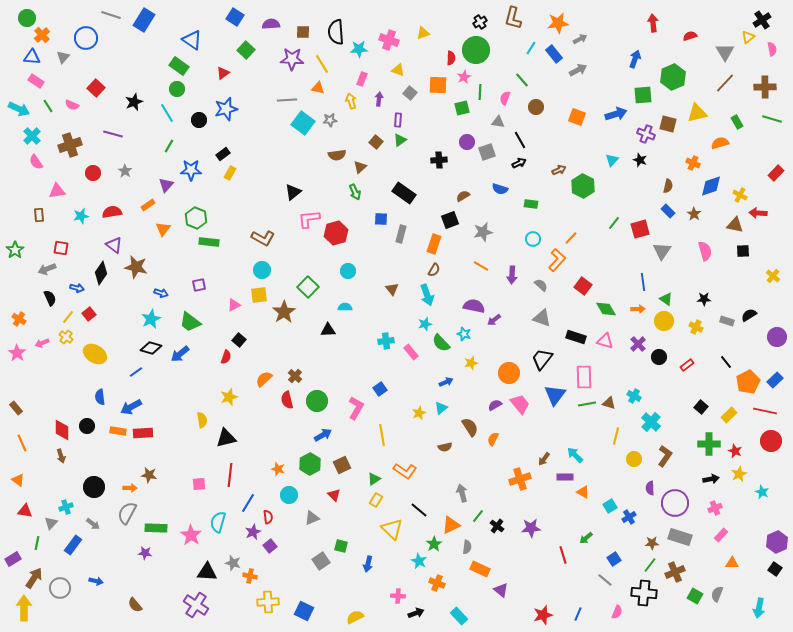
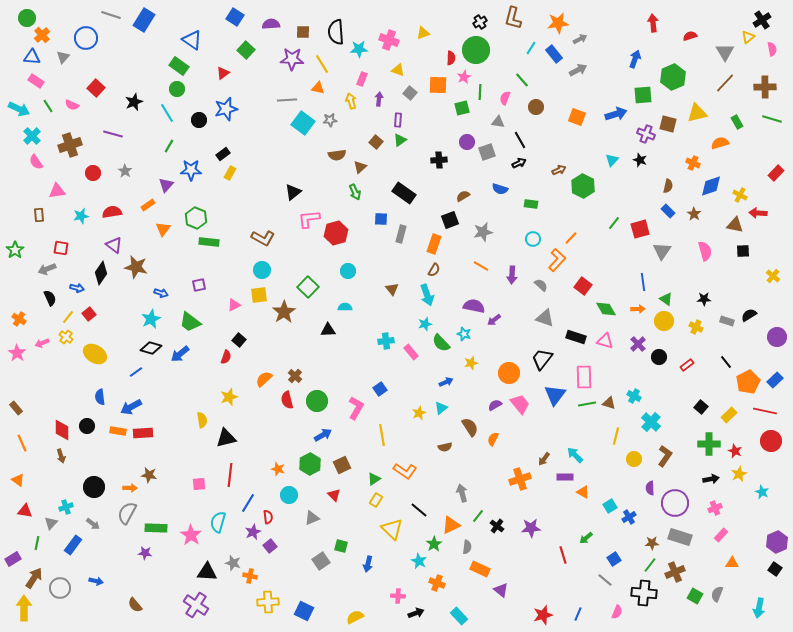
gray triangle at (542, 318): moved 3 px right
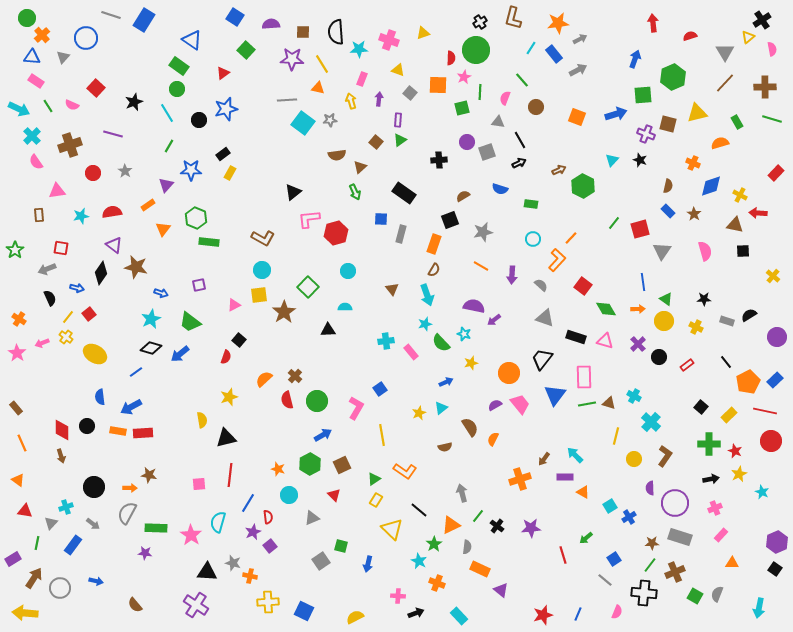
yellow arrow at (24, 608): moved 1 px right, 5 px down; rotated 85 degrees counterclockwise
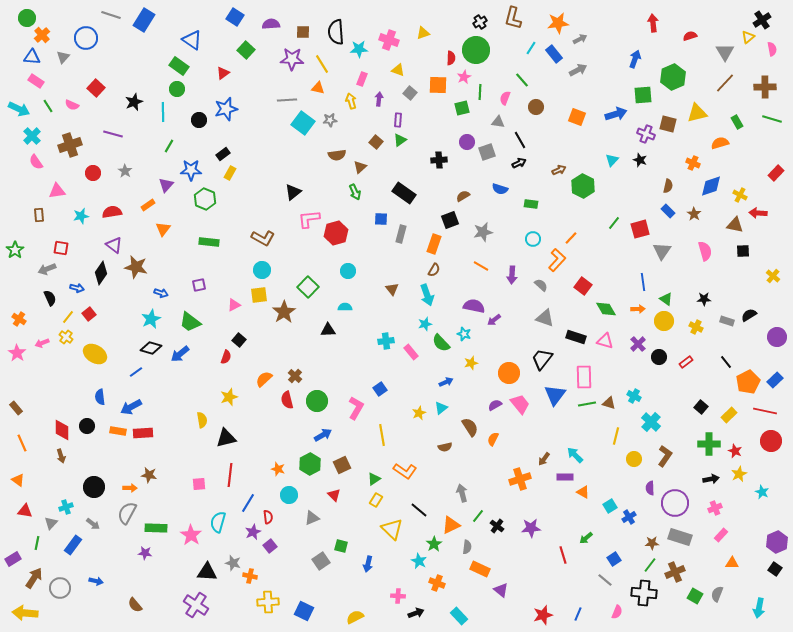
cyan line at (167, 113): moved 4 px left, 1 px up; rotated 30 degrees clockwise
green hexagon at (196, 218): moved 9 px right, 19 px up
red rectangle at (687, 365): moved 1 px left, 3 px up
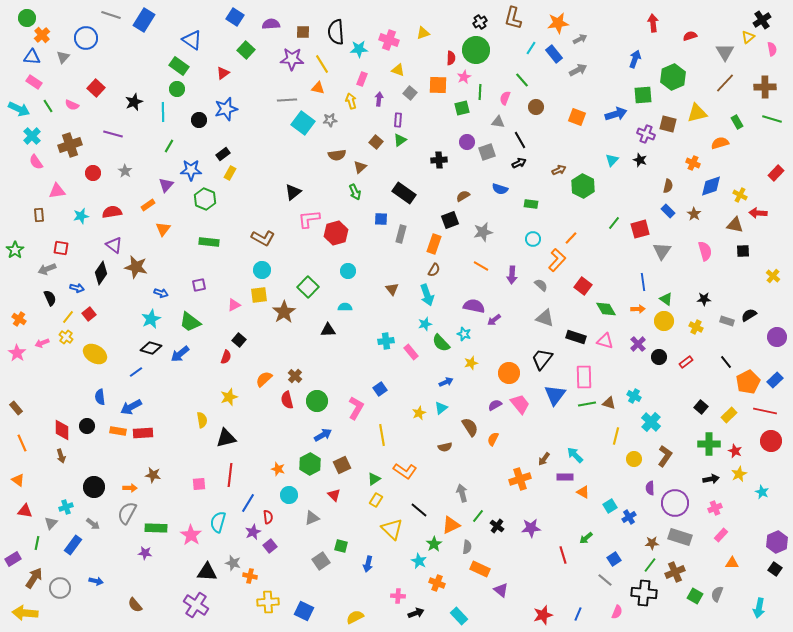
pink rectangle at (36, 81): moved 2 px left, 1 px down
brown star at (149, 475): moved 4 px right
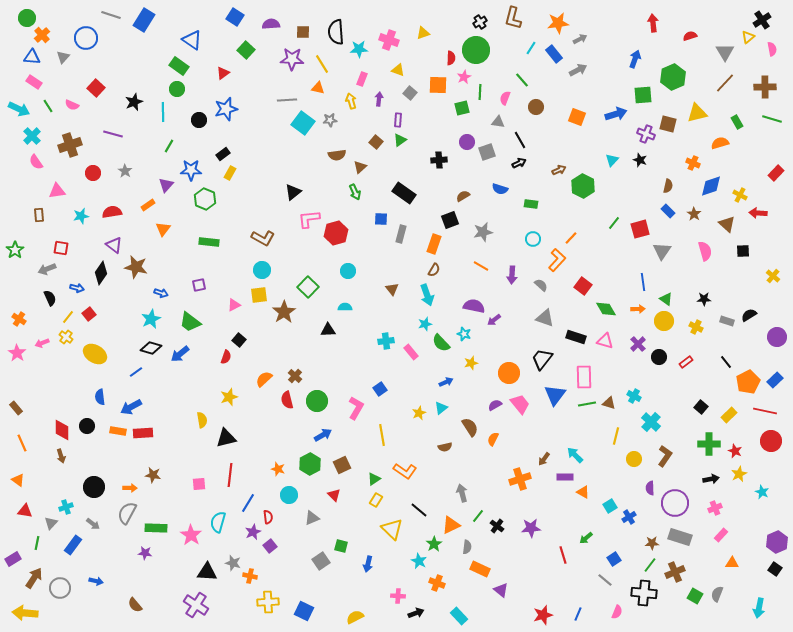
brown triangle at (735, 225): moved 8 px left, 1 px up; rotated 30 degrees clockwise
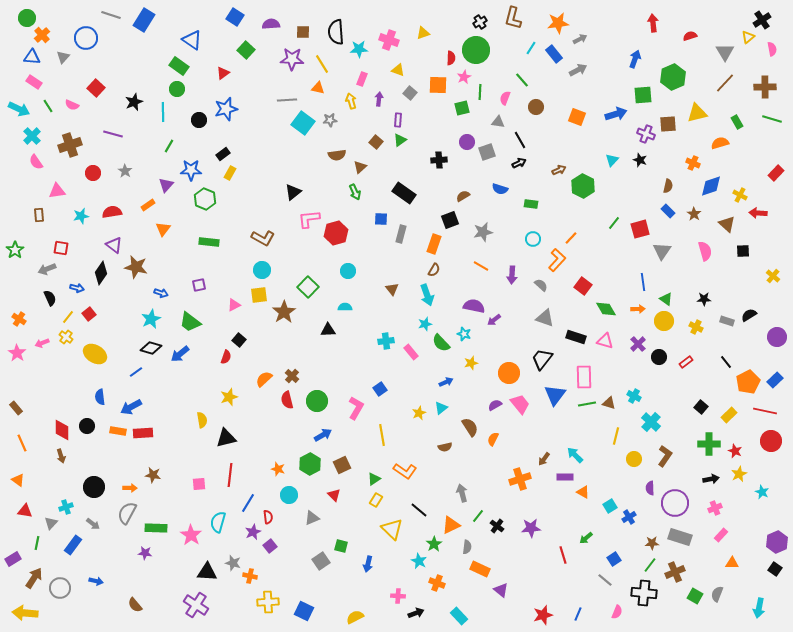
brown square at (668, 124): rotated 18 degrees counterclockwise
brown cross at (295, 376): moved 3 px left
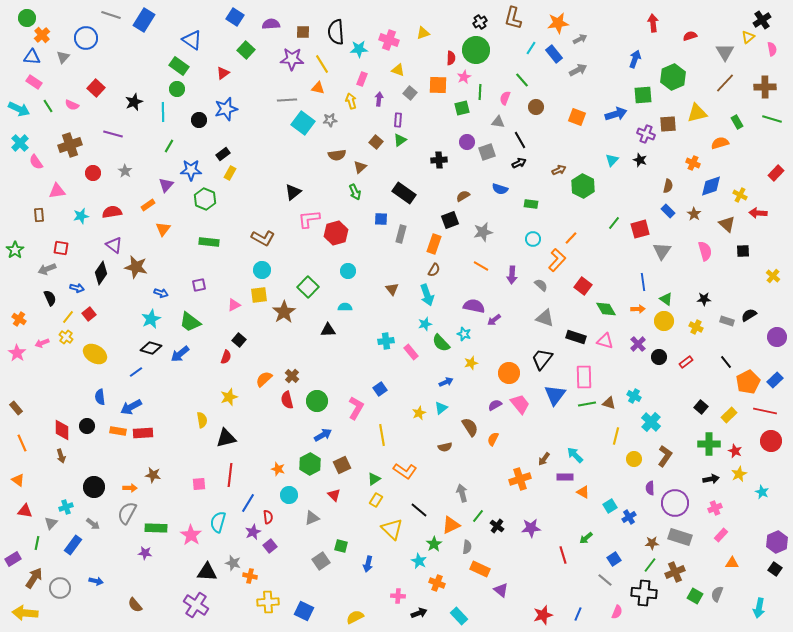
cyan cross at (32, 136): moved 12 px left, 7 px down
black arrow at (416, 613): moved 3 px right
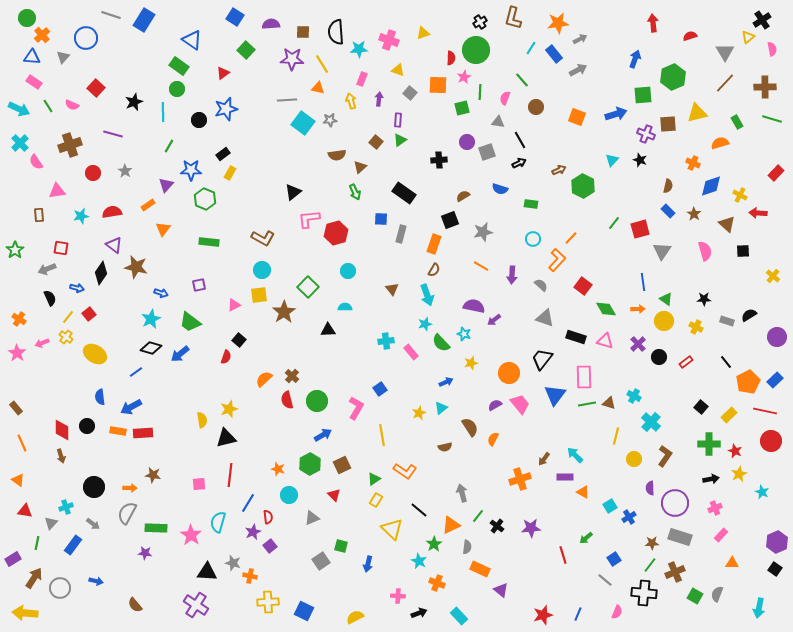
yellow star at (229, 397): moved 12 px down
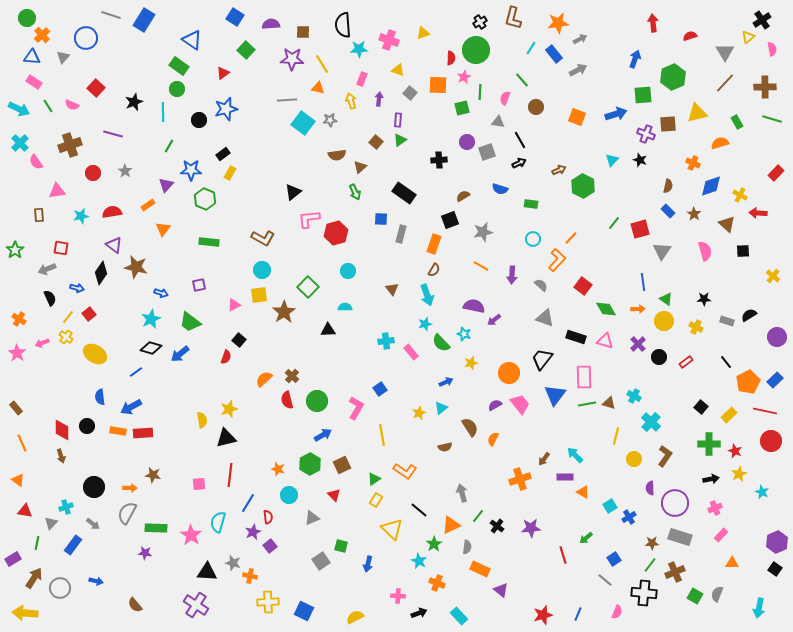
black semicircle at (336, 32): moved 7 px right, 7 px up
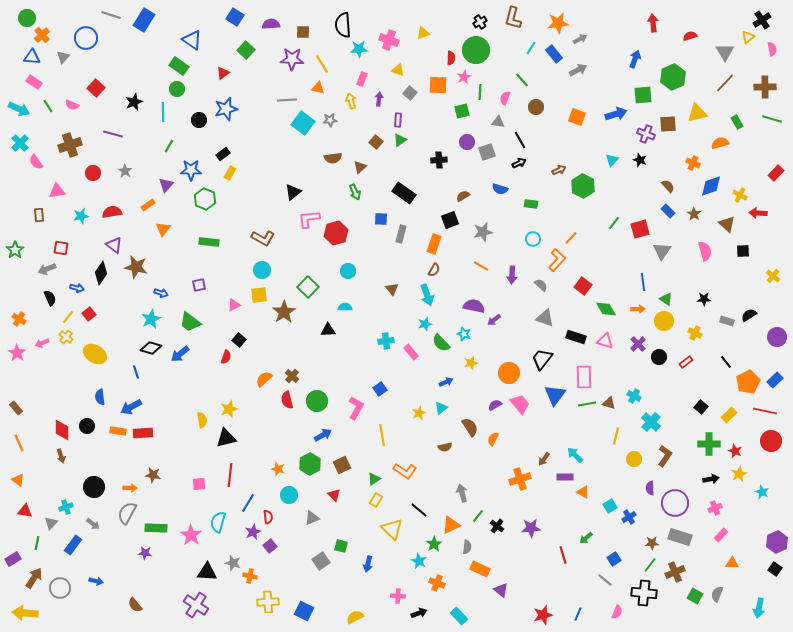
green square at (462, 108): moved 3 px down
brown semicircle at (337, 155): moved 4 px left, 3 px down
brown semicircle at (668, 186): rotated 56 degrees counterclockwise
yellow cross at (696, 327): moved 1 px left, 6 px down
blue line at (136, 372): rotated 72 degrees counterclockwise
orange line at (22, 443): moved 3 px left
